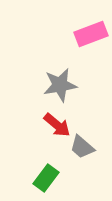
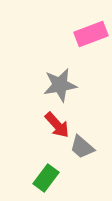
red arrow: rotated 8 degrees clockwise
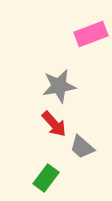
gray star: moved 1 px left, 1 px down
red arrow: moved 3 px left, 1 px up
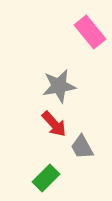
pink rectangle: moved 1 px left, 2 px up; rotated 72 degrees clockwise
gray trapezoid: rotated 20 degrees clockwise
green rectangle: rotated 8 degrees clockwise
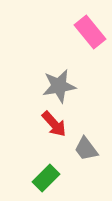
gray trapezoid: moved 4 px right, 2 px down; rotated 8 degrees counterclockwise
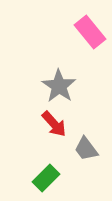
gray star: rotated 28 degrees counterclockwise
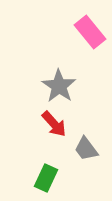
green rectangle: rotated 20 degrees counterclockwise
